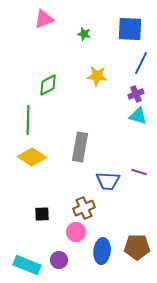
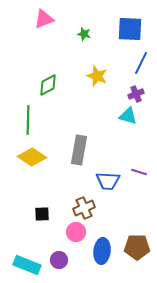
yellow star: rotated 15 degrees clockwise
cyan triangle: moved 10 px left
gray rectangle: moved 1 px left, 3 px down
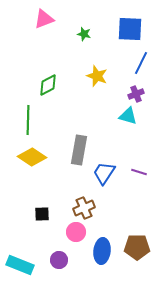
blue trapezoid: moved 4 px left, 8 px up; rotated 120 degrees clockwise
cyan rectangle: moved 7 px left
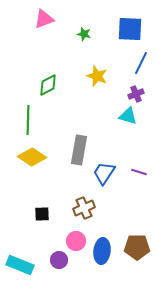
pink circle: moved 9 px down
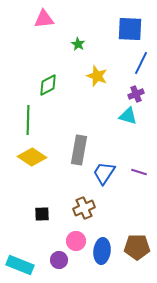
pink triangle: rotated 15 degrees clockwise
green star: moved 6 px left, 10 px down; rotated 16 degrees clockwise
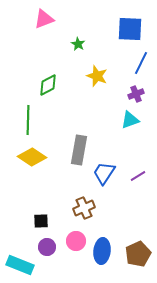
pink triangle: rotated 15 degrees counterclockwise
cyan triangle: moved 2 px right, 4 px down; rotated 36 degrees counterclockwise
purple line: moved 1 px left, 4 px down; rotated 49 degrees counterclockwise
black square: moved 1 px left, 7 px down
brown pentagon: moved 1 px right, 7 px down; rotated 25 degrees counterclockwise
purple circle: moved 12 px left, 13 px up
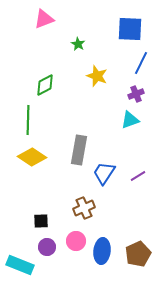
green diamond: moved 3 px left
